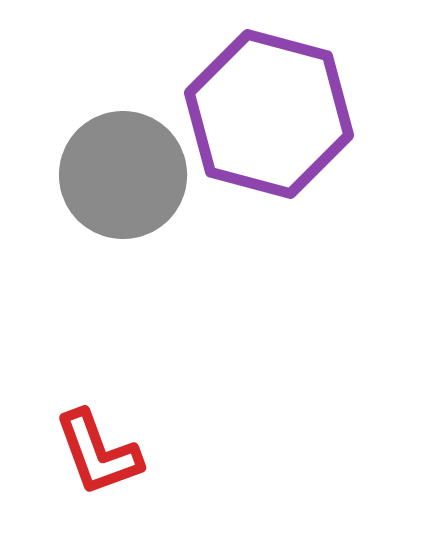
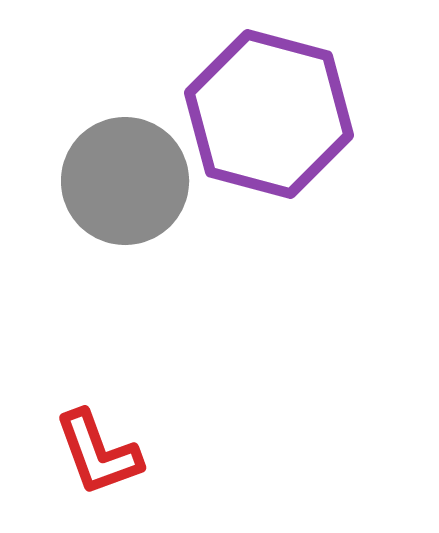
gray circle: moved 2 px right, 6 px down
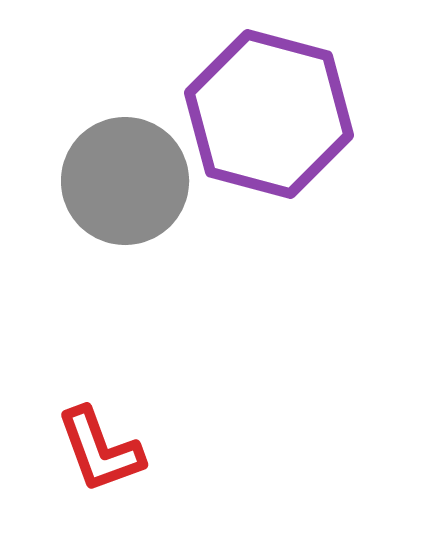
red L-shape: moved 2 px right, 3 px up
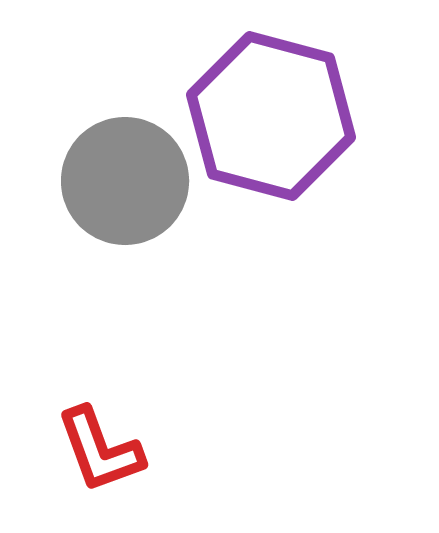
purple hexagon: moved 2 px right, 2 px down
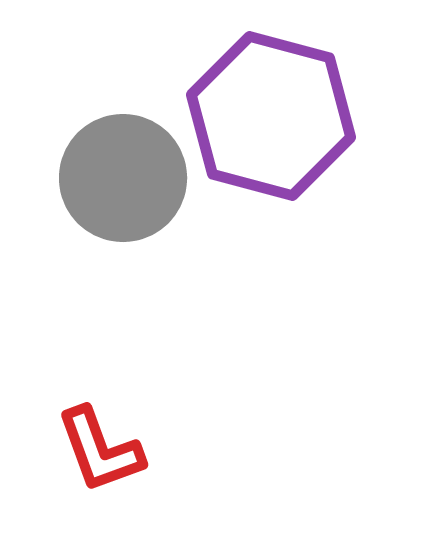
gray circle: moved 2 px left, 3 px up
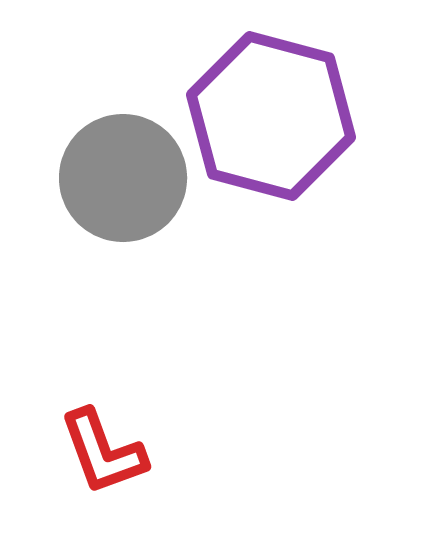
red L-shape: moved 3 px right, 2 px down
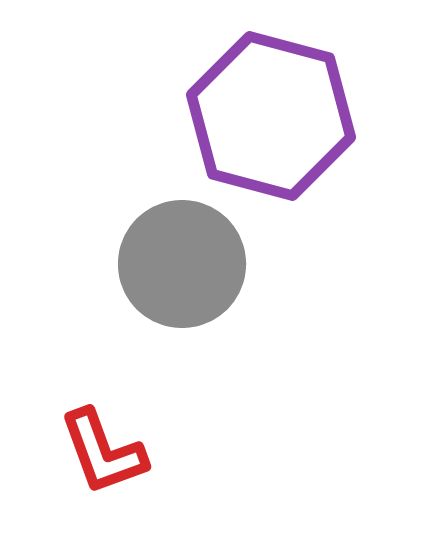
gray circle: moved 59 px right, 86 px down
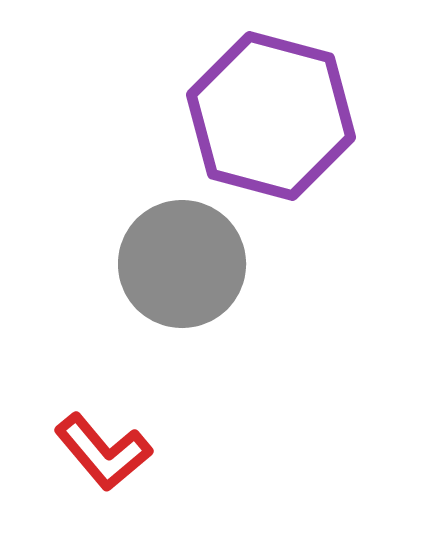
red L-shape: rotated 20 degrees counterclockwise
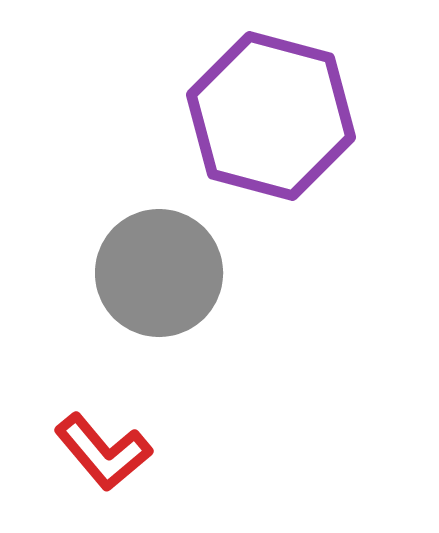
gray circle: moved 23 px left, 9 px down
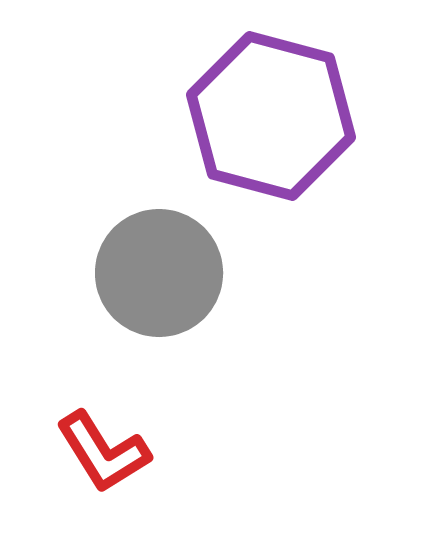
red L-shape: rotated 8 degrees clockwise
